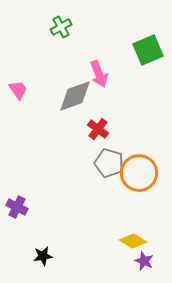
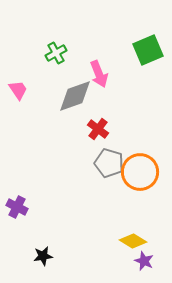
green cross: moved 5 px left, 26 px down
orange circle: moved 1 px right, 1 px up
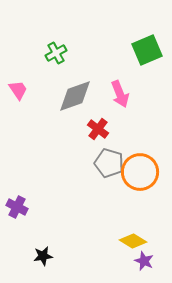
green square: moved 1 px left
pink arrow: moved 21 px right, 20 px down
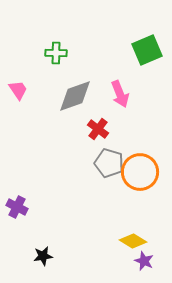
green cross: rotated 30 degrees clockwise
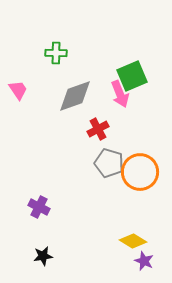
green square: moved 15 px left, 26 px down
red cross: rotated 25 degrees clockwise
purple cross: moved 22 px right
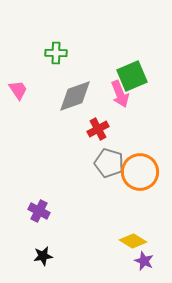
purple cross: moved 4 px down
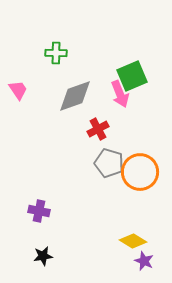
purple cross: rotated 15 degrees counterclockwise
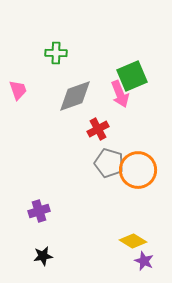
pink trapezoid: rotated 15 degrees clockwise
orange circle: moved 2 px left, 2 px up
purple cross: rotated 30 degrees counterclockwise
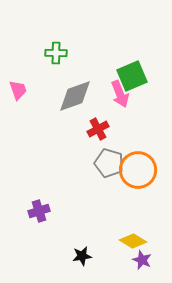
black star: moved 39 px right
purple star: moved 2 px left, 1 px up
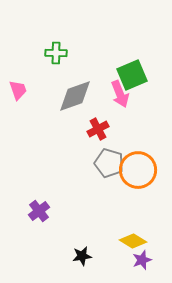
green square: moved 1 px up
purple cross: rotated 20 degrees counterclockwise
purple star: rotated 30 degrees clockwise
